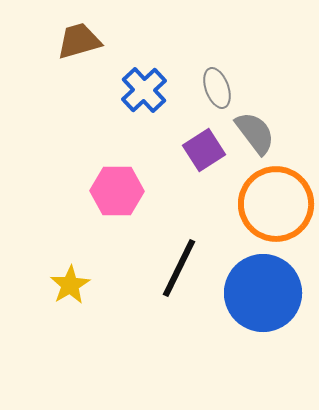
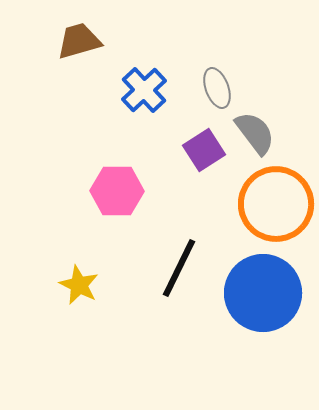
yellow star: moved 9 px right; rotated 15 degrees counterclockwise
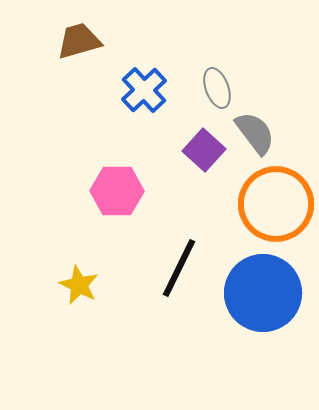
purple square: rotated 15 degrees counterclockwise
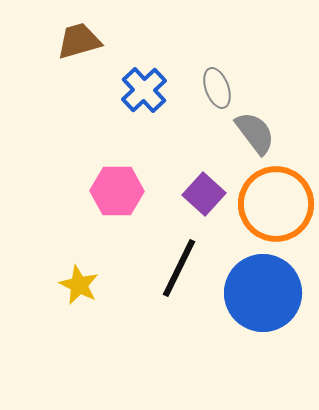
purple square: moved 44 px down
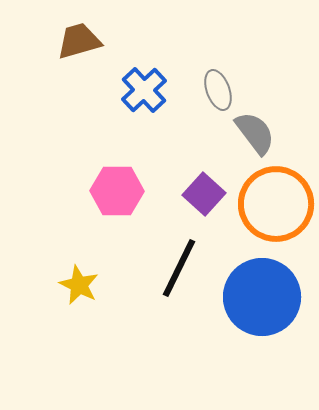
gray ellipse: moved 1 px right, 2 px down
blue circle: moved 1 px left, 4 px down
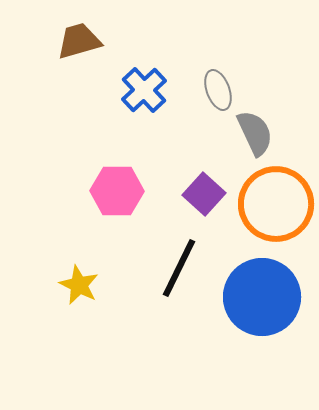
gray semicircle: rotated 12 degrees clockwise
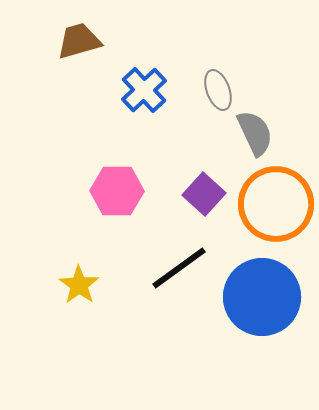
black line: rotated 28 degrees clockwise
yellow star: rotated 9 degrees clockwise
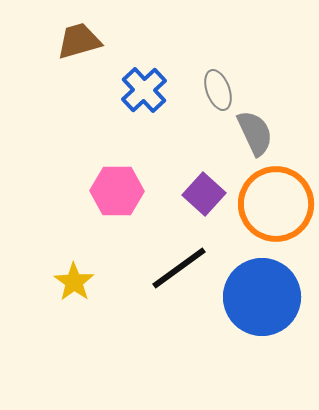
yellow star: moved 5 px left, 3 px up
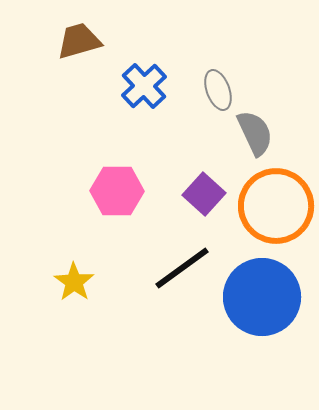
blue cross: moved 4 px up
orange circle: moved 2 px down
black line: moved 3 px right
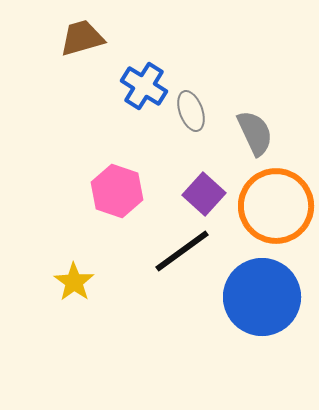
brown trapezoid: moved 3 px right, 3 px up
blue cross: rotated 15 degrees counterclockwise
gray ellipse: moved 27 px left, 21 px down
pink hexagon: rotated 18 degrees clockwise
black line: moved 17 px up
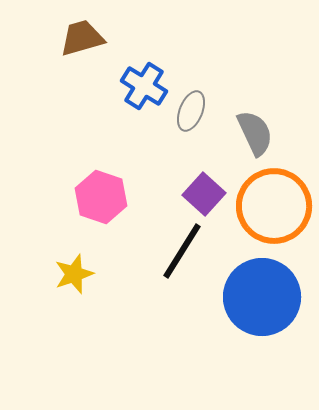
gray ellipse: rotated 42 degrees clockwise
pink hexagon: moved 16 px left, 6 px down
orange circle: moved 2 px left
black line: rotated 22 degrees counterclockwise
yellow star: moved 8 px up; rotated 18 degrees clockwise
